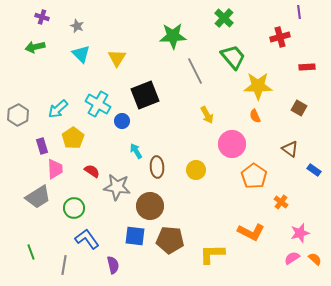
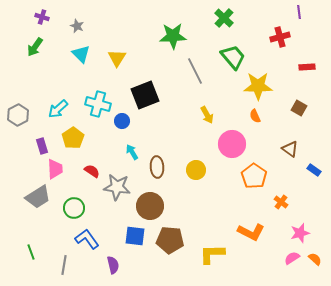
green arrow at (35, 47): rotated 42 degrees counterclockwise
cyan cross at (98, 104): rotated 15 degrees counterclockwise
cyan arrow at (136, 151): moved 4 px left, 1 px down
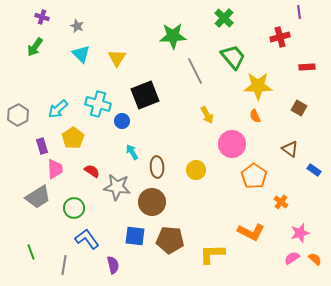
brown circle at (150, 206): moved 2 px right, 4 px up
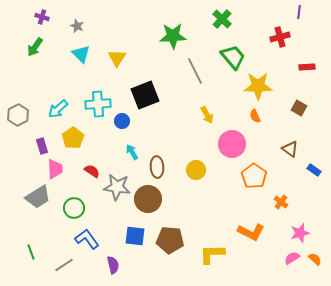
purple line at (299, 12): rotated 16 degrees clockwise
green cross at (224, 18): moved 2 px left, 1 px down
cyan cross at (98, 104): rotated 20 degrees counterclockwise
brown circle at (152, 202): moved 4 px left, 3 px up
gray line at (64, 265): rotated 48 degrees clockwise
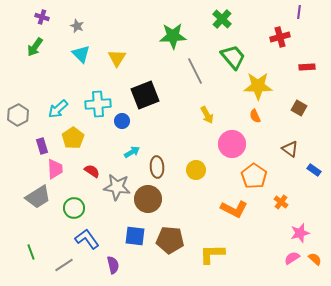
cyan arrow at (132, 152): rotated 91 degrees clockwise
orange L-shape at (251, 232): moved 17 px left, 23 px up
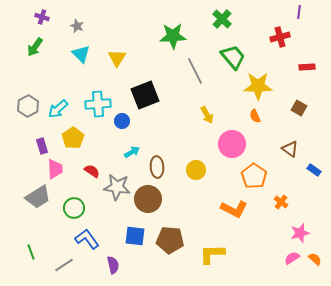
gray hexagon at (18, 115): moved 10 px right, 9 px up
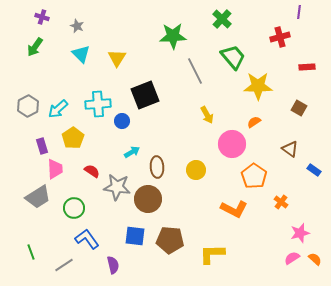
orange semicircle at (255, 116): moved 1 px left, 6 px down; rotated 80 degrees clockwise
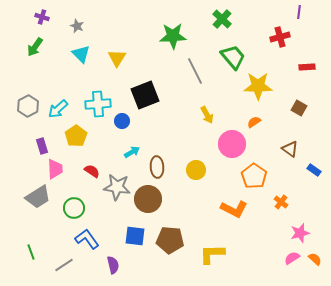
yellow pentagon at (73, 138): moved 3 px right, 2 px up
